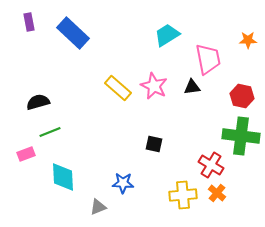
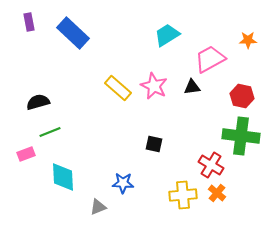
pink trapezoid: moved 2 px right; rotated 108 degrees counterclockwise
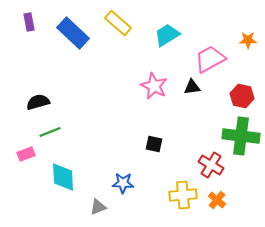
yellow rectangle: moved 65 px up
orange cross: moved 7 px down
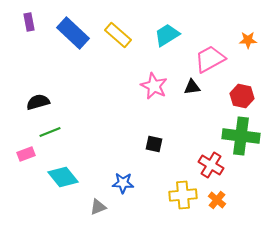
yellow rectangle: moved 12 px down
cyan diamond: rotated 36 degrees counterclockwise
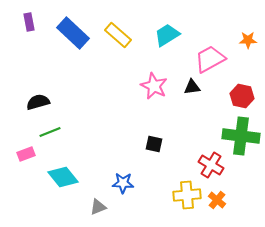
yellow cross: moved 4 px right
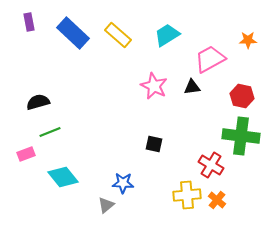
gray triangle: moved 8 px right, 2 px up; rotated 18 degrees counterclockwise
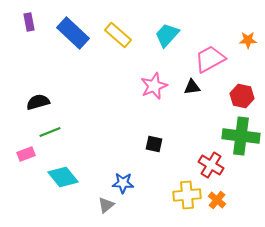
cyan trapezoid: rotated 16 degrees counterclockwise
pink star: rotated 24 degrees clockwise
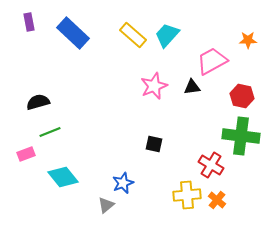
yellow rectangle: moved 15 px right
pink trapezoid: moved 2 px right, 2 px down
blue star: rotated 25 degrees counterclockwise
